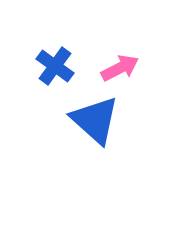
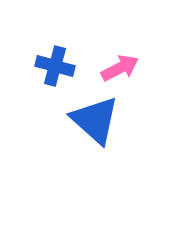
blue cross: rotated 21 degrees counterclockwise
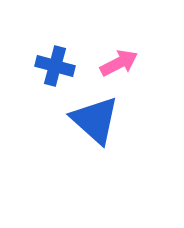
pink arrow: moved 1 px left, 5 px up
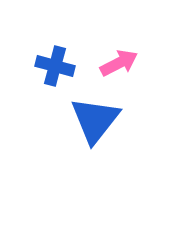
blue triangle: rotated 26 degrees clockwise
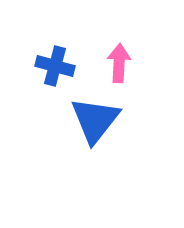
pink arrow: rotated 60 degrees counterclockwise
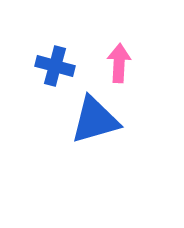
blue triangle: rotated 36 degrees clockwise
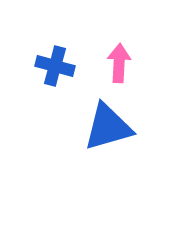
blue triangle: moved 13 px right, 7 px down
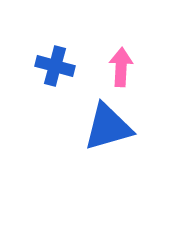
pink arrow: moved 2 px right, 4 px down
